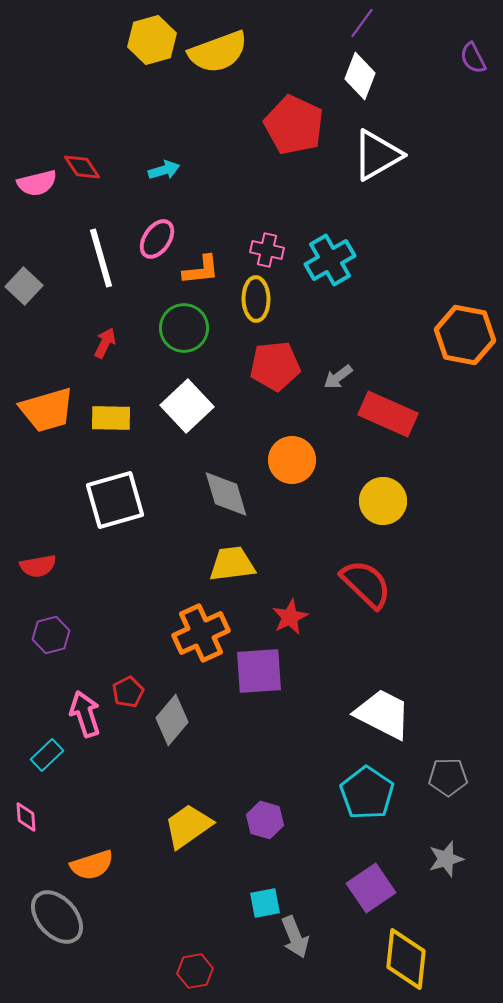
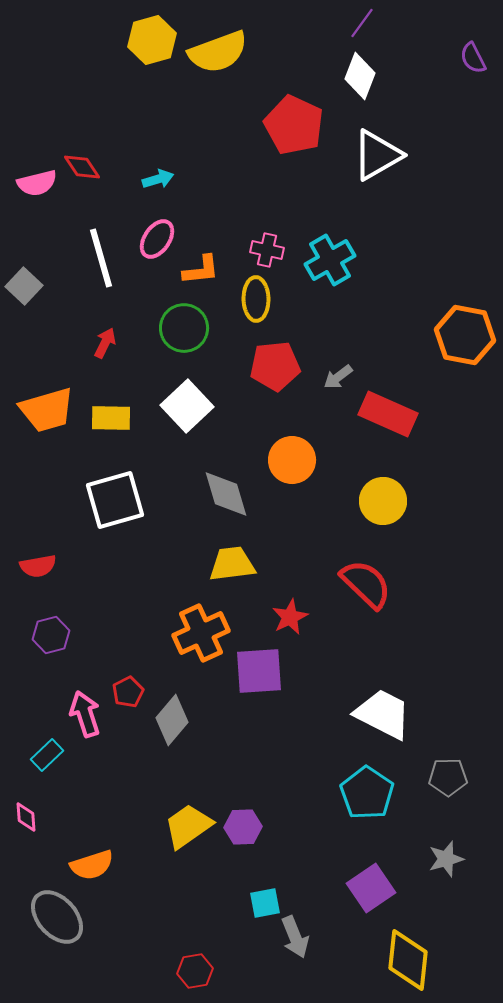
cyan arrow at (164, 170): moved 6 px left, 9 px down
purple hexagon at (265, 820): moved 22 px left, 7 px down; rotated 18 degrees counterclockwise
yellow diamond at (406, 959): moved 2 px right, 1 px down
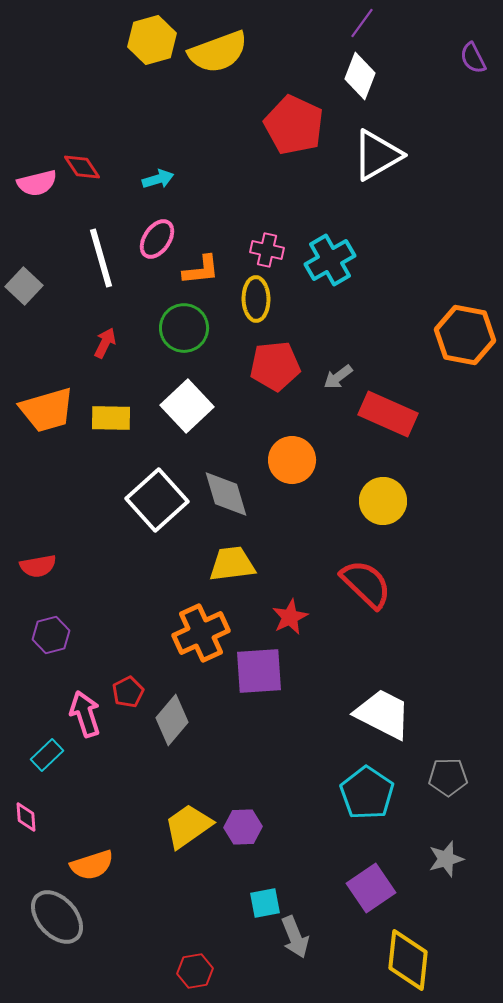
white square at (115, 500): moved 42 px right; rotated 26 degrees counterclockwise
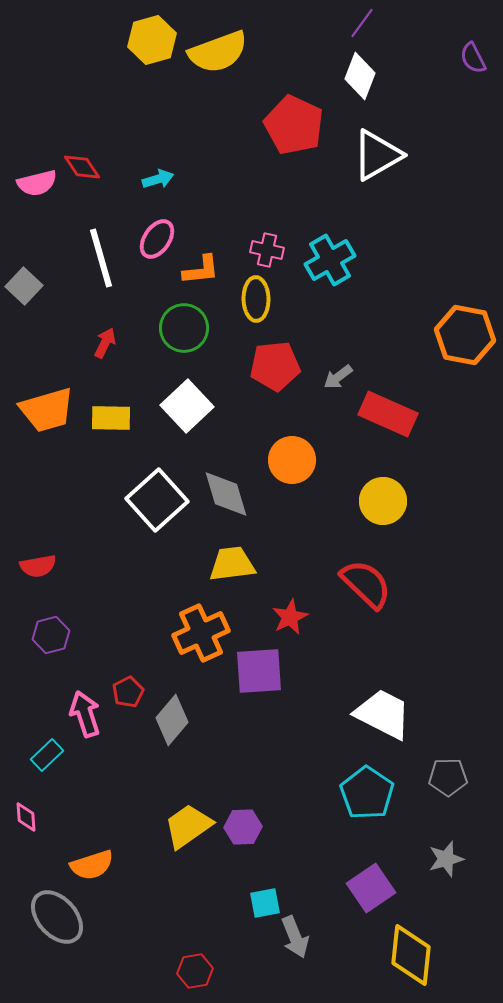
yellow diamond at (408, 960): moved 3 px right, 5 px up
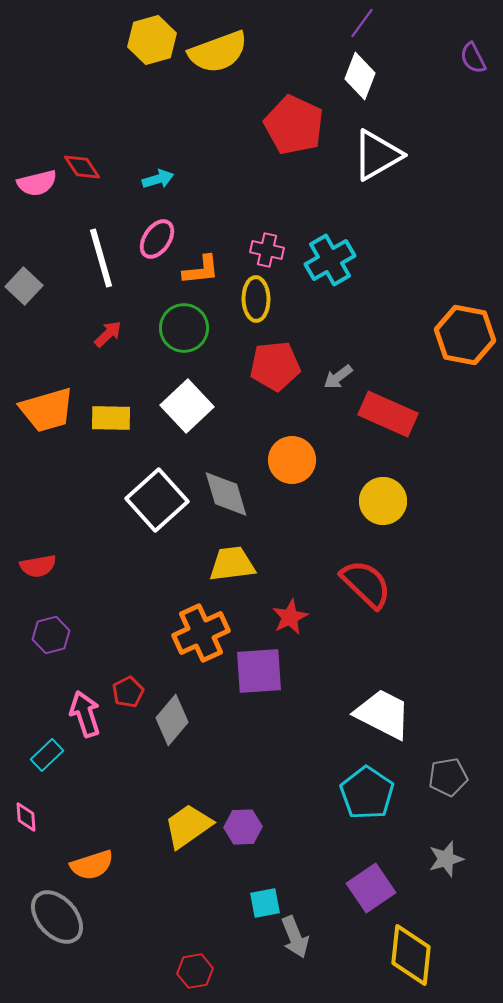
red arrow at (105, 343): moved 3 px right, 9 px up; rotated 20 degrees clockwise
gray pentagon at (448, 777): rotated 9 degrees counterclockwise
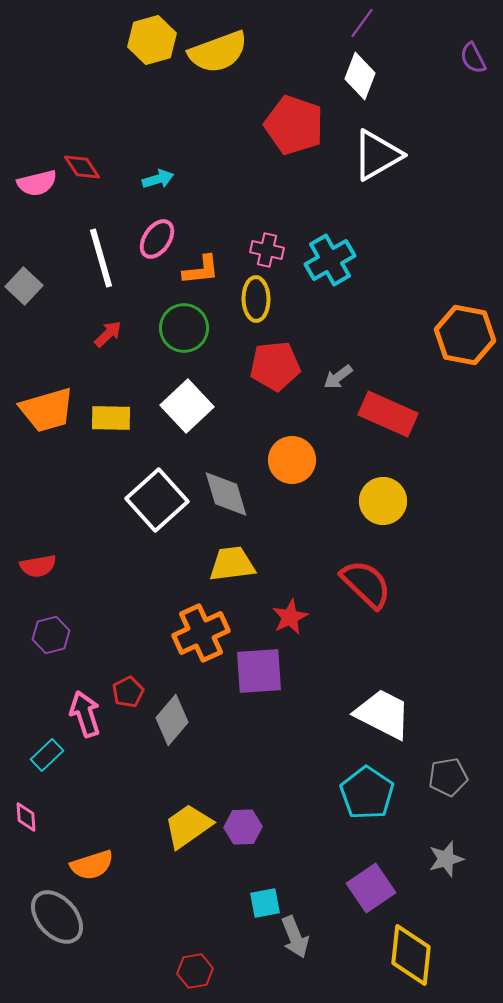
red pentagon at (294, 125): rotated 6 degrees counterclockwise
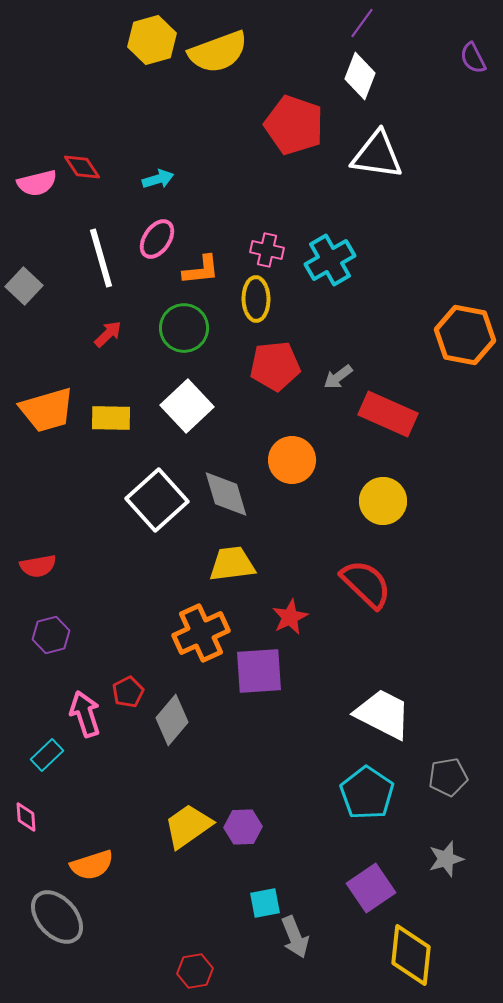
white triangle at (377, 155): rotated 38 degrees clockwise
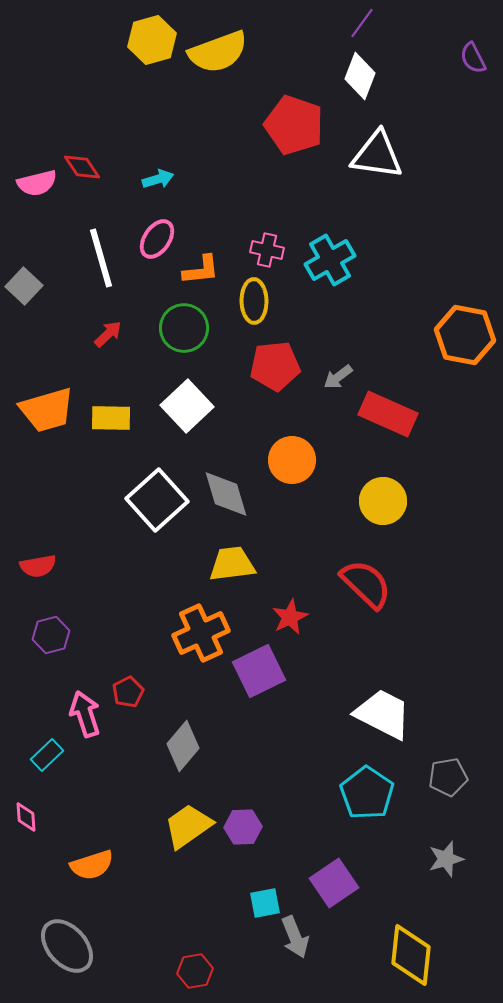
yellow ellipse at (256, 299): moved 2 px left, 2 px down
purple square at (259, 671): rotated 22 degrees counterclockwise
gray diamond at (172, 720): moved 11 px right, 26 px down
purple square at (371, 888): moved 37 px left, 5 px up
gray ellipse at (57, 917): moved 10 px right, 29 px down
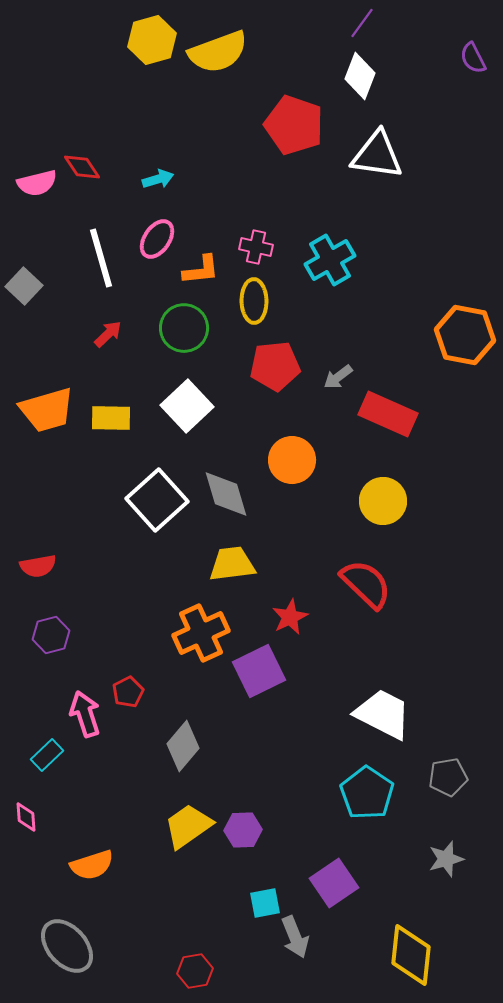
pink cross at (267, 250): moved 11 px left, 3 px up
purple hexagon at (243, 827): moved 3 px down
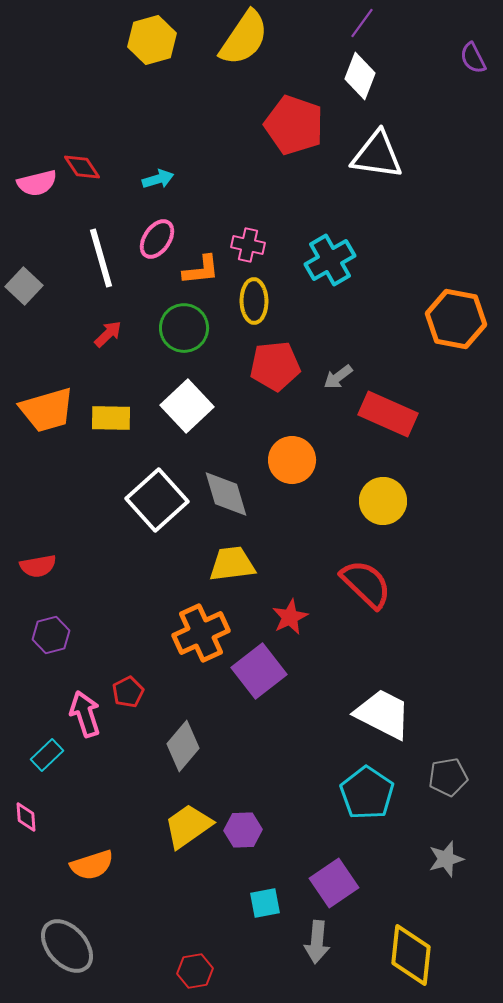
yellow semicircle at (218, 52): moved 26 px right, 14 px up; rotated 36 degrees counterclockwise
pink cross at (256, 247): moved 8 px left, 2 px up
orange hexagon at (465, 335): moved 9 px left, 16 px up
purple square at (259, 671): rotated 12 degrees counterclockwise
gray arrow at (295, 937): moved 22 px right, 5 px down; rotated 27 degrees clockwise
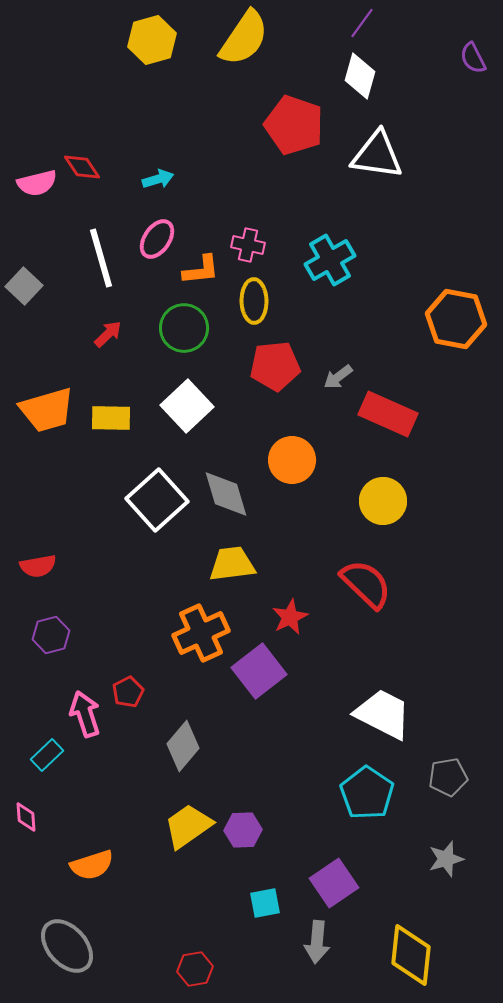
white diamond at (360, 76): rotated 6 degrees counterclockwise
red hexagon at (195, 971): moved 2 px up
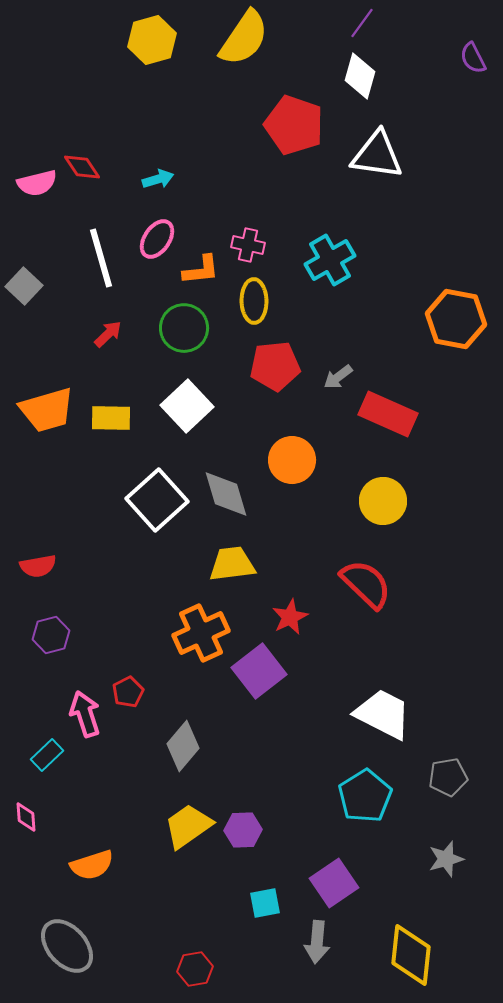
cyan pentagon at (367, 793): moved 2 px left, 3 px down; rotated 6 degrees clockwise
